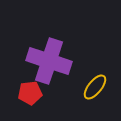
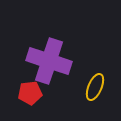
yellow ellipse: rotated 16 degrees counterclockwise
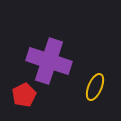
red pentagon: moved 6 px left, 2 px down; rotated 20 degrees counterclockwise
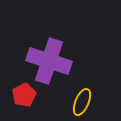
yellow ellipse: moved 13 px left, 15 px down
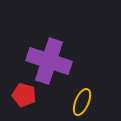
red pentagon: rotated 30 degrees counterclockwise
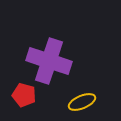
yellow ellipse: rotated 44 degrees clockwise
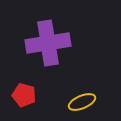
purple cross: moved 1 px left, 18 px up; rotated 27 degrees counterclockwise
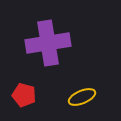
yellow ellipse: moved 5 px up
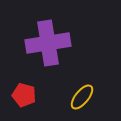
yellow ellipse: rotated 28 degrees counterclockwise
